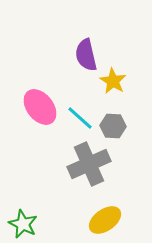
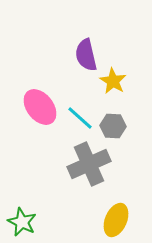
yellow ellipse: moved 11 px right; rotated 32 degrees counterclockwise
green star: moved 1 px left, 2 px up
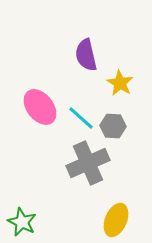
yellow star: moved 7 px right, 2 px down
cyan line: moved 1 px right
gray cross: moved 1 px left, 1 px up
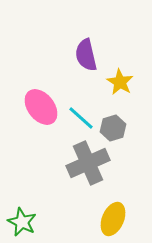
yellow star: moved 1 px up
pink ellipse: moved 1 px right
gray hexagon: moved 2 px down; rotated 20 degrees counterclockwise
yellow ellipse: moved 3 px left, 1 px up
